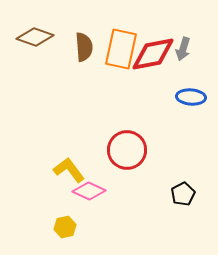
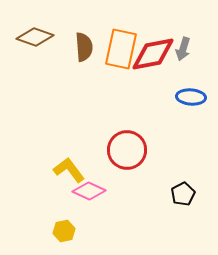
yellow hexagon: moved 1 px left, 4 px down
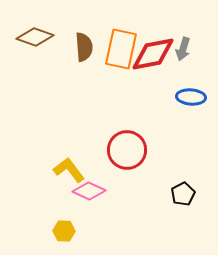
yellow hexagon: rotated 15 degrees clockwise
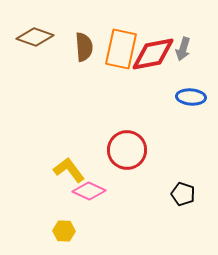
black pentagon: rotated 25 degrees counterclockwise
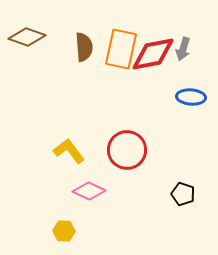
brown diamond: moved 8 px left
yellow L-shape: moved 19 px up
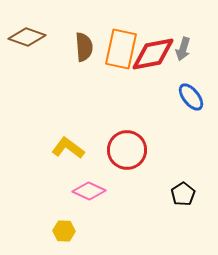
blue ellipse: rotated 48 degrees clockwise
yellow L-shape: moved 1 px left, 3 px up; rotated 16 degrees counterclockwise
black pentagon: rotated 20 degrees clockwise
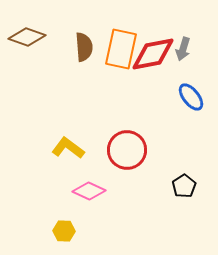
black pentagon: moved 1 px right, 8 px up
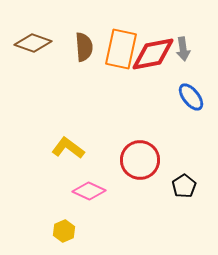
brown diamond: moved 6 px right, 6 px down
gray arrow: rotated 25 degrees counterclockwise
red circle: moved 13 px right, 10 px down
yellow hexagon: rotated 25 degrees counterclockwise
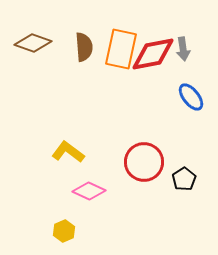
yellow L-shape: moved 4 px down
red circle: moved 4 px right, 2 px down
black pentagon: moved 7 px up
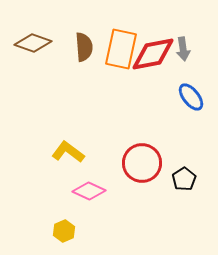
red circle: moved 2 px left, 1 px down
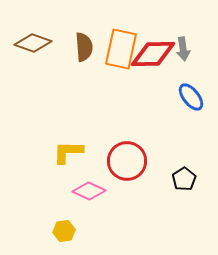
red diamond: rotated 9 degrees clockwise
yellow L-shape: rotated 36 degrees counterclockwise
red circle: moved 15 px left, 2 px up
yellow hexagon: rotated 15 degrees clockwise
